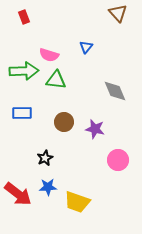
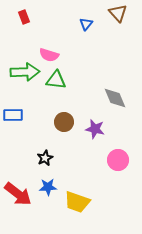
blue triangle: moved 23 px up
green arrow: moved 1 px right, 1 px down
gray diamond: moved 7 px down
blue rectangle: moved 9 px left, 2 px down
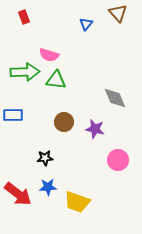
black star: rotated 21 degrees clockwise
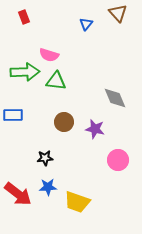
green triangle: moved 1 px down
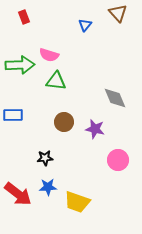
blue triangle: moved 1 px left, 1 px down
green arrow: moved 5 px left, 7 px up
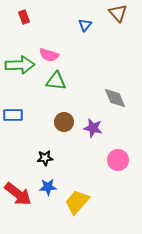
purple star: moved 2 px left, 1 px up
yellow trapezoid: rotated 112 degrees clockwise
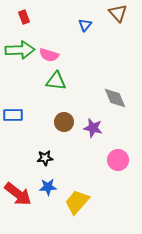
green arrow: moved 15 px up
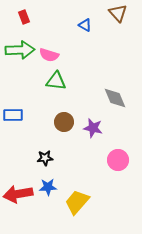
blue triangle: rotated 40 degrees counterclockwise
red arrow: rotated 132 degrees clockwise
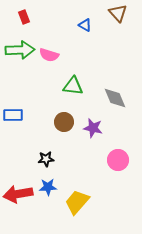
green triangle: moved 17 px right, 5 px down
black star: moved 1 px right, 1 px down
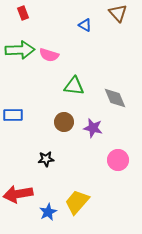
red rectangle: moved 1 px left, 4 px up
green triangle: moved 1 px right
blue star: moved 25 px down; rotated 24 degrees counterclockwise
